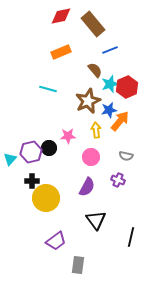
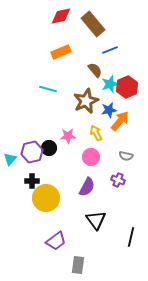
brown star: moved 2 px left
yellow arrow: moved 3 px down; rotated 21 degrees counterclockwise
purple hexagon: moved 1 px right
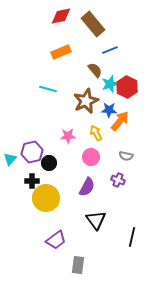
red hexagon: rotated 10 degrees counterclockwise
blue star: rotated 14 degrees clockwise
black circle: moved 15 px down
black line: moved 1 px right
purple trapezoid: moved 1 px up
